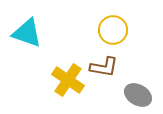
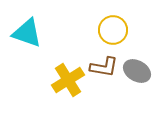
yellow cross: rotated 24 degrees clockwise
gray ellipse: moved 1 px left, 24 px up
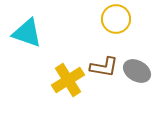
yellow circle: moved 3 px right, 11 px up
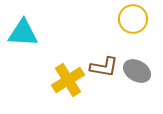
yellow circle: moved 17 px right
cyan triangle: moved 4 px left; rotated 16 degrees counterclockwise
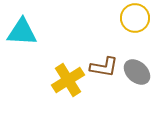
yellow circle: moved 2 px right, 1 px up
cyan triangle: moved 1 px left, 1 px up
gray ellipse: moved 1 px down; rotated 12 degrees clockwise
